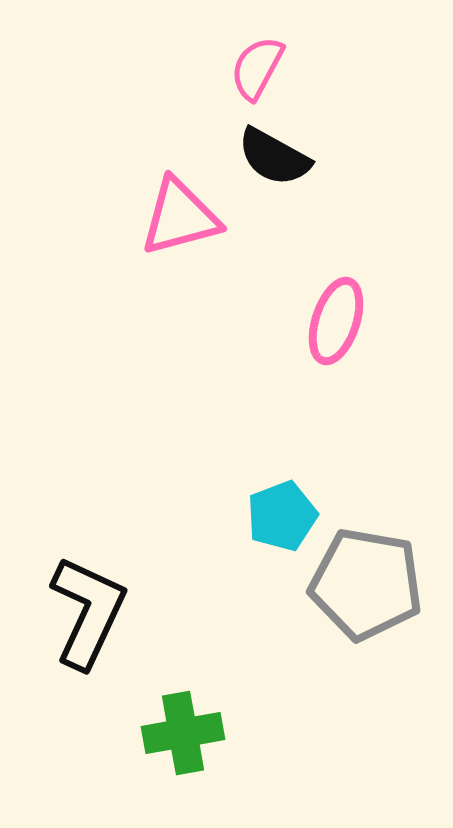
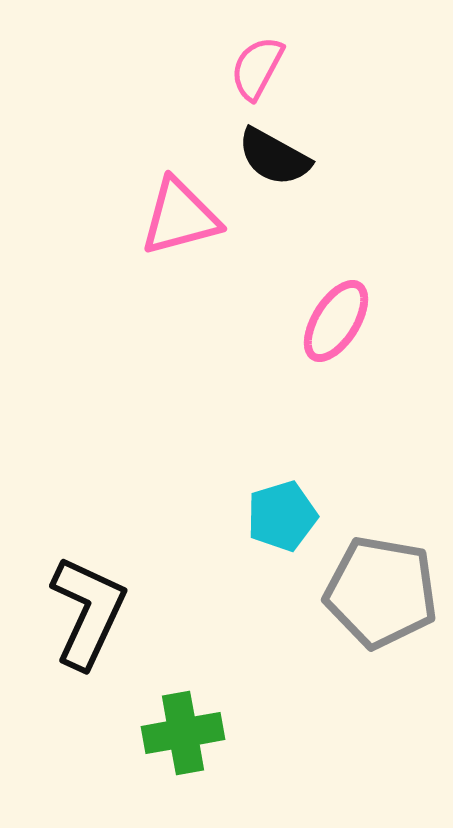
pink ellipse: rotated 14 degrees clockwise
cyan pentagon: rotated 4 degrees clockwise
gray pentagon: moved 15 px right, 8 px down
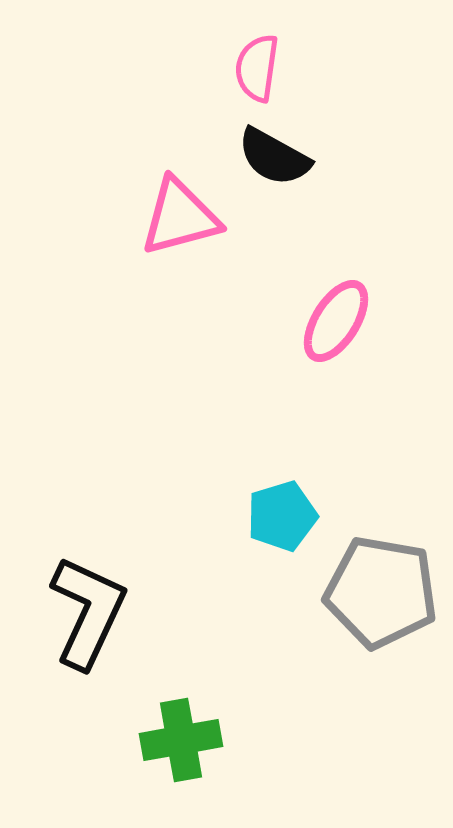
pink semicircle: rotated 20 degrees counterclockwise
green cross: moved 2 px left, 7 px down
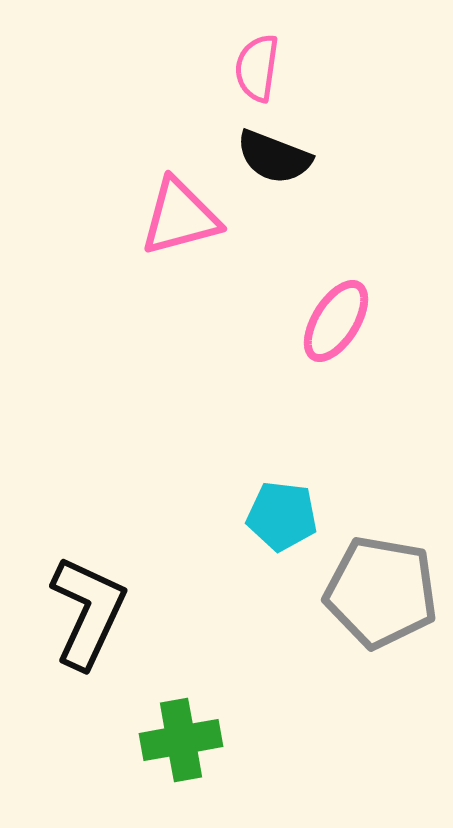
black semicircle: rotated 8 degrees counterclockwise
cyan pentagon: rotated 24 degrees clockwise
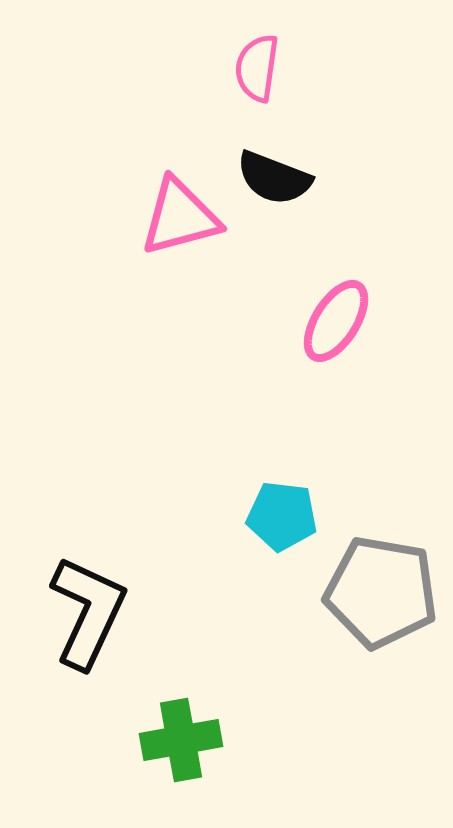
black semicircle: moved 21 px down
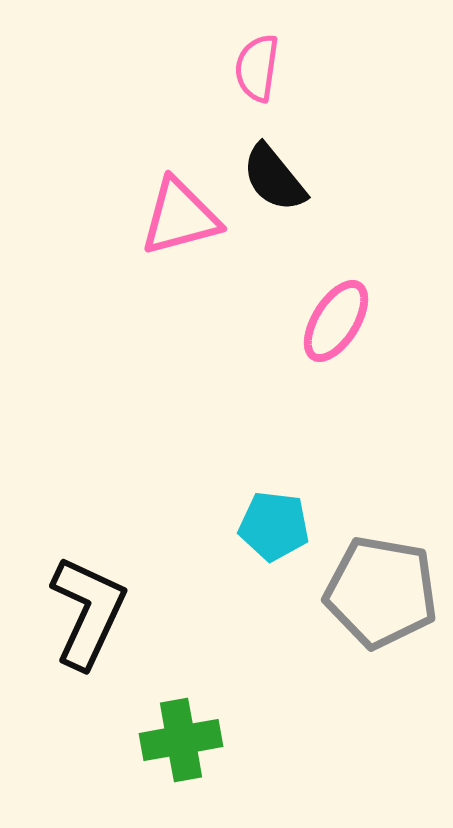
black semicircle: rotated 30 degrees clockwise
cyan pentagon: moved 8 px left, 10 px down
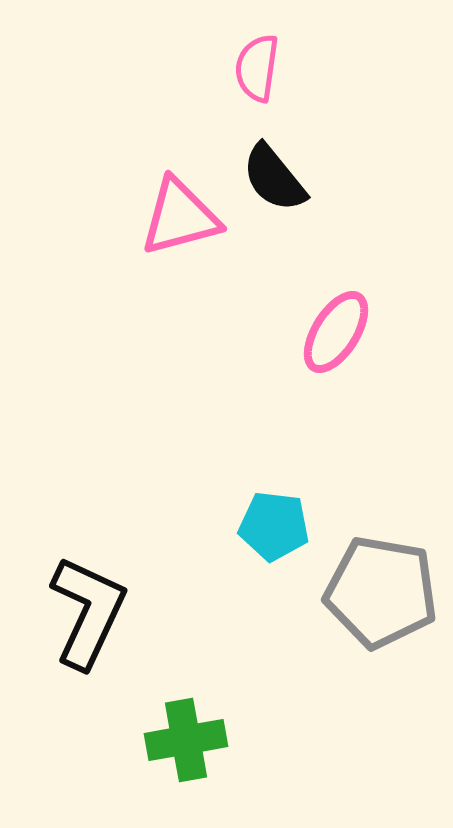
pink ellipse: moved 11 px down
green cross: moved 5 px right
